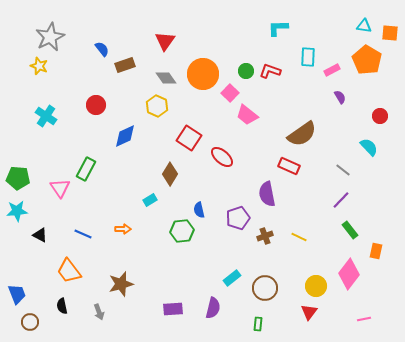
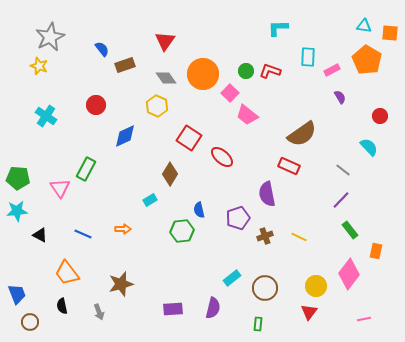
orange trapezoid at (69, 271): moved 2 px left, 2 px down
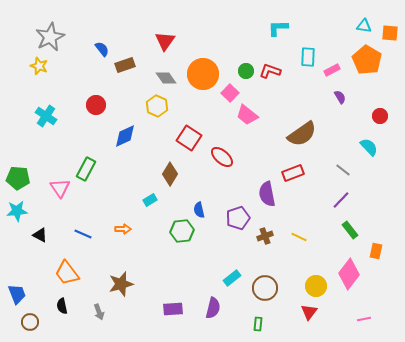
red rectangle at (289, 166): moved 4 px right, 7 px down; rotated 45 degrees counterclockwise
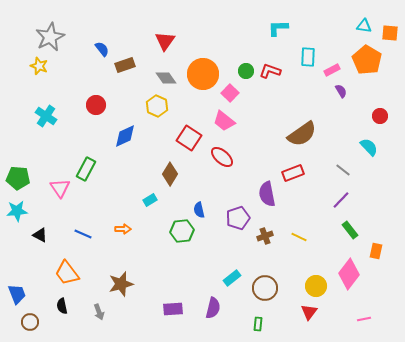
purple semicircle at (340, 97): moved 1 px right, 6 px up
pink trapezoid at (247, 115): moved 23 px left, 6 px down
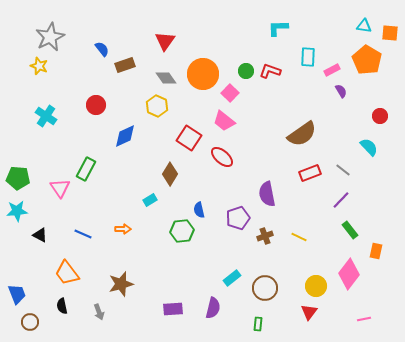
red rectangle at (293, 173): moved 17 px right
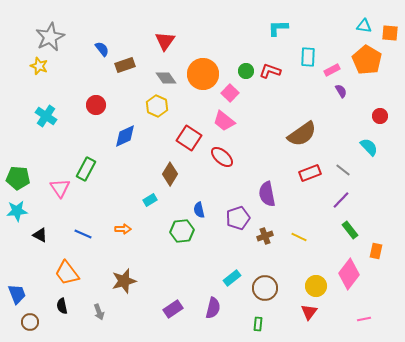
brown star at (121, 284): moved 3 px right, 3 px up
purple rectangle at (173, 309): rotated 30 degrees counterclockwise
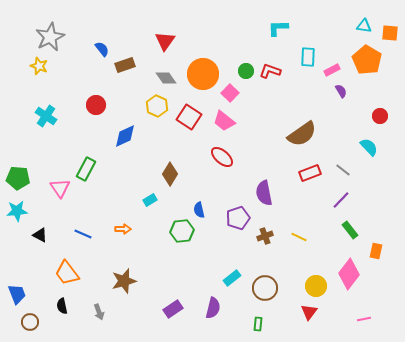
red square at (189, 138): moved 21 px up
purple semicircle at (267, 194): moved 3 px left, 1 px up
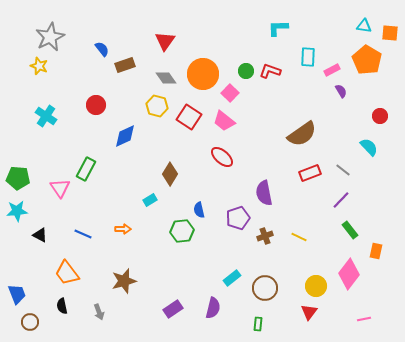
yellow hexagon at (157, 106): rotated 10 degrees counterclockwise
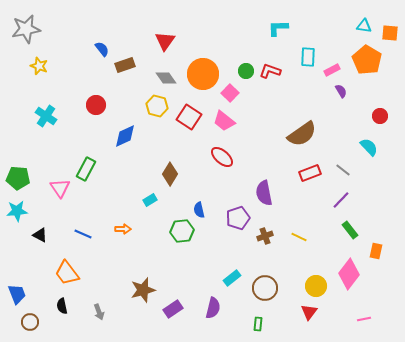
gray star at (50, 37): moved 24 px left, 8 px up; rotated 16 degrees clockwise
brown star at (124, 281): moved 19 px right, 9 px down
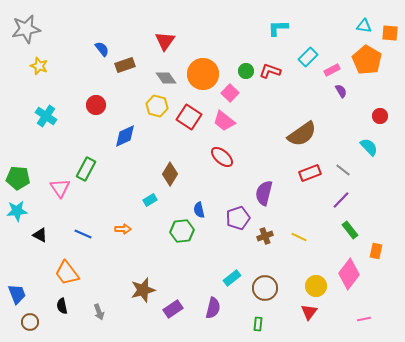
cyan rectangle at (308, 57): rotated 42 degrees clockwise
purple semicircle at (264, 193): rotated 25 degrees clockwise
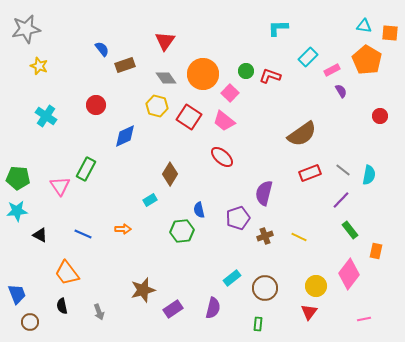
red L-shape at (270, 71): moved 5 px down
cyan semicircle at (369, 147): moved 28 px down; rotated 54 degrees clockwise
pink triangle at (60, 188): moved 2 px up
